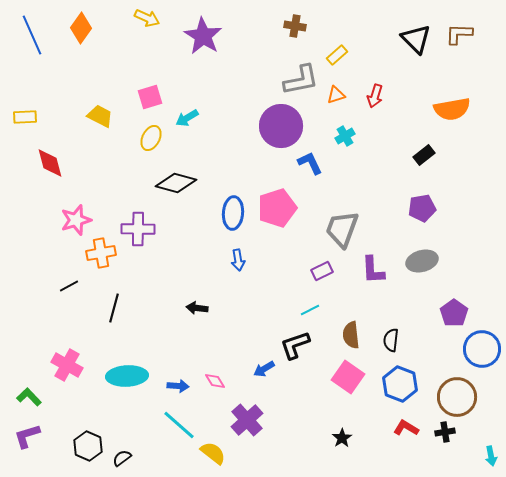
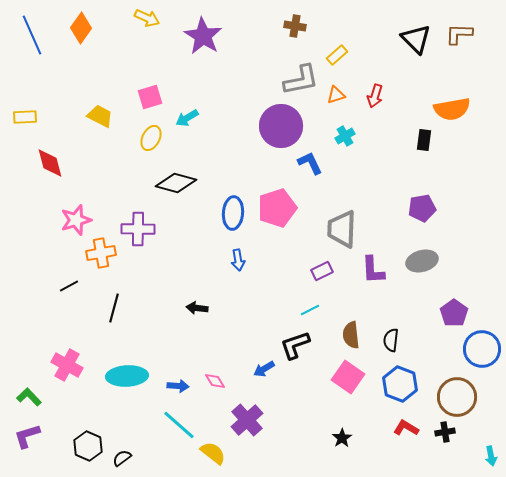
black rectangle at (424, 155): moved 15 px up; rotated 45 degrees counterclockwise
gray trapezoid at (342, 229): rotated 18 degrees counterclockwise
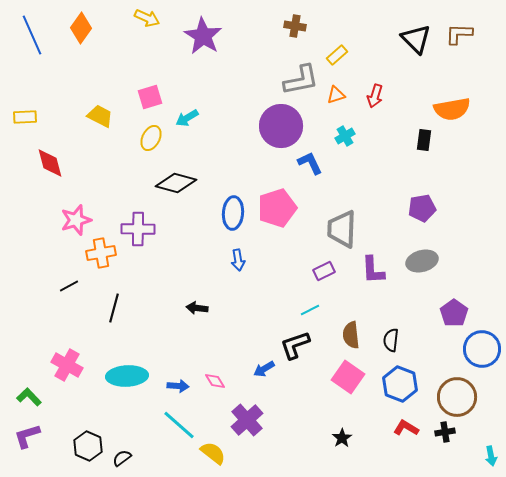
purple rectangle at (322, 271): moved 2 px right
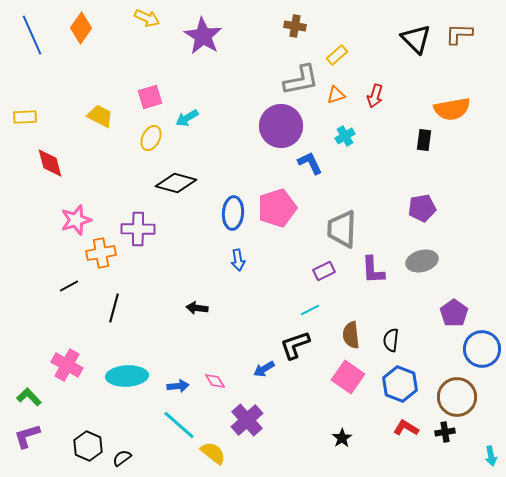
blue arrow at (178, 386): rotated 10 degrees counterclockwise
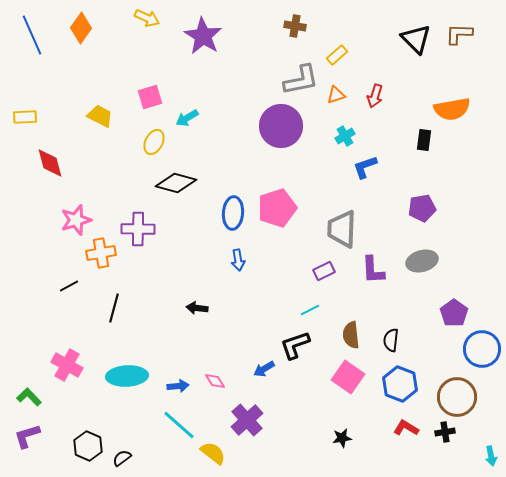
yellow ellipse at (151, 138): moved 3 px right, 4 px down
blue L-shape at (310, 163): moved 55 px right, 4 px down; rotated 84 degrees counterclockwise
black star at (342, 438): rotated 24 degrees clockwise
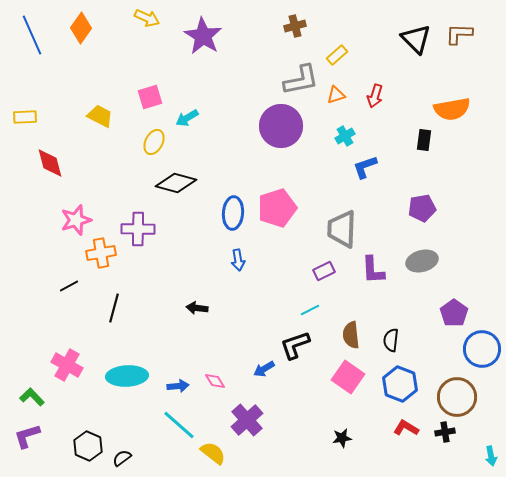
brown cross at (295, 26): rotated 25 degrees counterclockwise
green L-shape at (29, 397): moved 3 px right
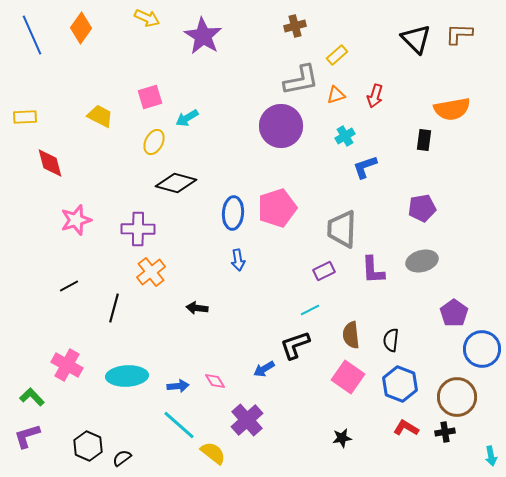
orange cross at (101, 253): moved 50 px right, 19 px down; rotated 28 degrees counterclockwise
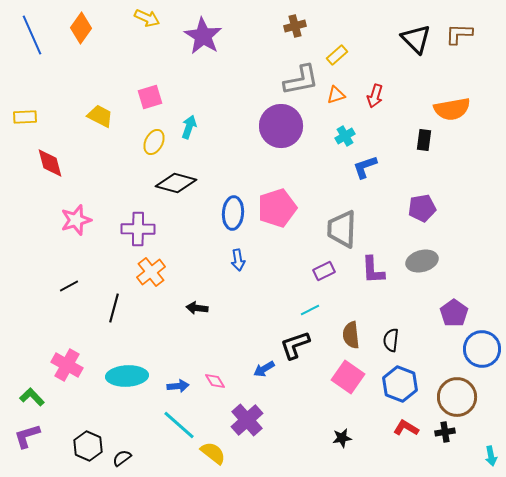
cyan arrow at (187, 118): moved 2 px right, 9 px down; rotated 140 degrees clockwise
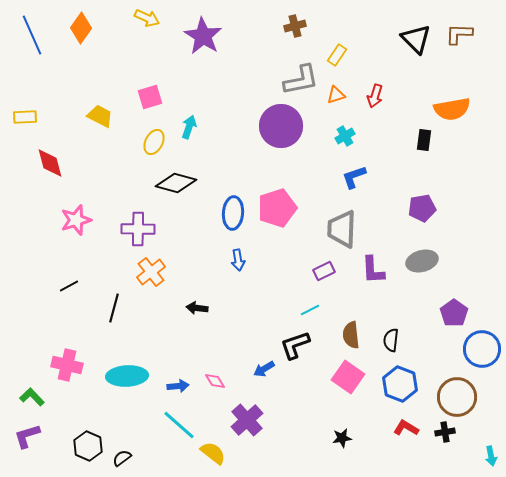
yellow rectangle at (337, 55): rotated 15 degrees counterclockwise
blue L-shape at (365, 167): moved 11 px left, 10 px down
pink cross at (67, 365): rotated 16 degrees counterclockwise
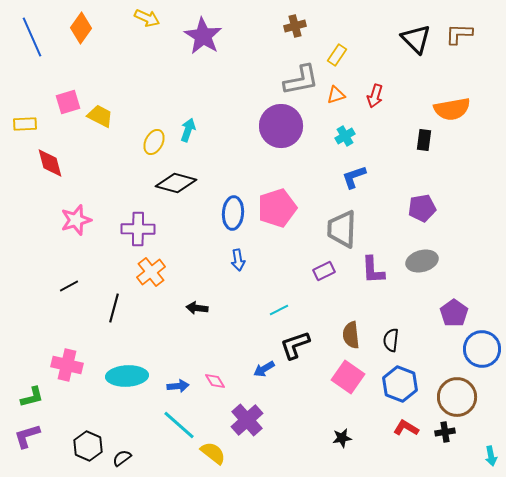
blue line at (32, 35): moved 2 px down
pink square at (150, 97): moved 82 px left, 5 px down
yellow rectangle at (25, 117): moved 7 px down
cyan arrow at (189, 127): moved 1 px left, 3 px down
cyan line at (310, 310): moved 31 px left
green L-shape at (32, 397): rotated 120 degrees clockwise
